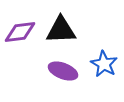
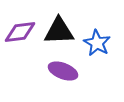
black triangle: moved 2 px left, 1 px down
blue star: moved 7 px left, 21 px up
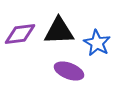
purple diamond: moved 2 px down
purple ellipse: moved 6 px right
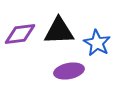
purple ellipse: rotated 32 degrees counterclockwise
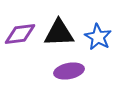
black triangle: moved 2 px down
blue star: moved 1 px right, 6 px up
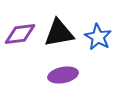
black triangle: rotated 8 degrees counterclockwise
purple ellipse: moved 6 px left, 4 px down
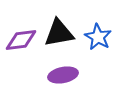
purple diamond: moved 1 px right, 6 px down
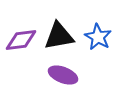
black triangle: moved 3 px down
purple ellipse: rotated 32 degrees clockwise
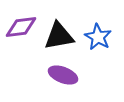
purple diamond: moved 13 px up
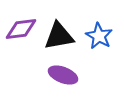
purple diamond: moved 2 px down
blue star: moved 1 px right, 1 px up
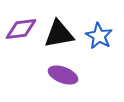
black triangle: moved 2 px up
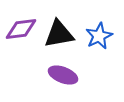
blue star: rotated 16 degrees clockwise
